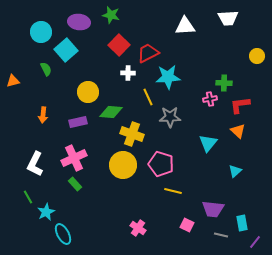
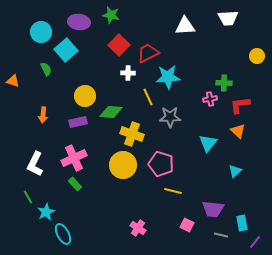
orange triangle at (13, 81): rotated 32 degrees clockwise
yellow circle at (88, 92): moved 3 px left, 4 px down
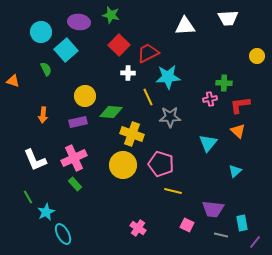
white L-shape at (35, 164): moved 4 px up; rotated 50 degrees counterclockwise
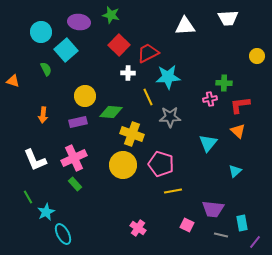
yellow line at (173, 191): rotated 24 degrees counterclockwise
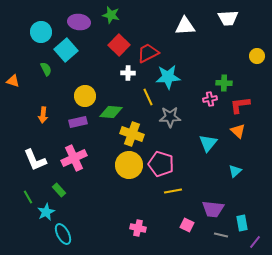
yellow circle at (123, 165): moved 6 px right
green rectangle at (75, 184): moved 16 px left, 6 px down
pink cross at (138, 228): rotated 21 degrees counterclockwise
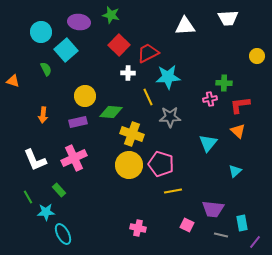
cyan star at (46, 212): rotated 24 degrees clockwise
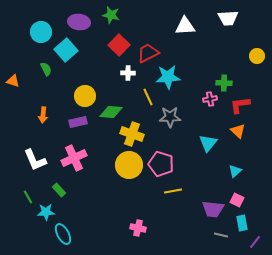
pink square at (187, 225): moved 50 px right, 25 px up
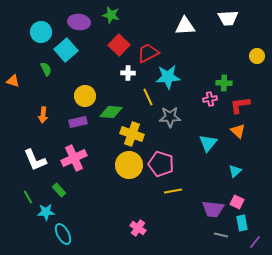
pink square at (237, 200): moved 2 px down
pink cross at (138, 228): rotated 21 degrees clockwise
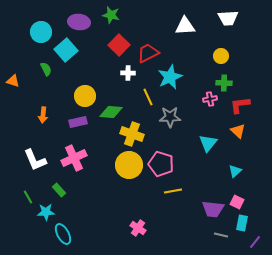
yellow circle at (257, 56): moved 36 px left
cyan star at (168, 77): moved 2 px right; rotated 20 degrees counterclockwise
cyan rectangle at (242, 223): rotated 21 degrees clockwise
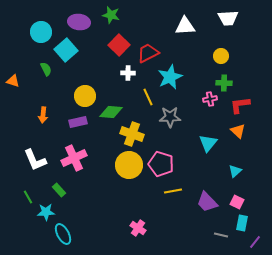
purple trapezoid at (213, 209): moved 6 px left, 7 px up; rotated 40 degrees clockwise
